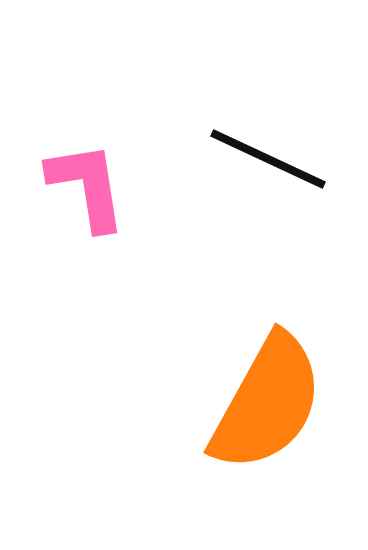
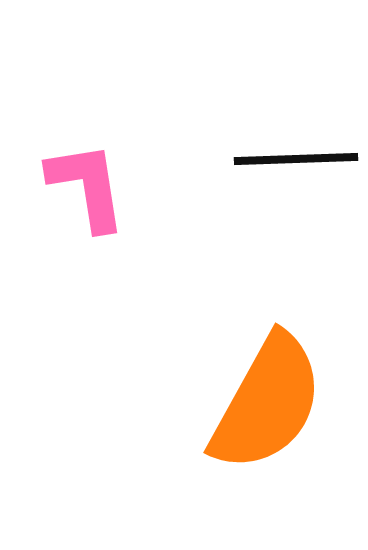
black line: moved 28 px right; rotated 27 degrees counterclockwise
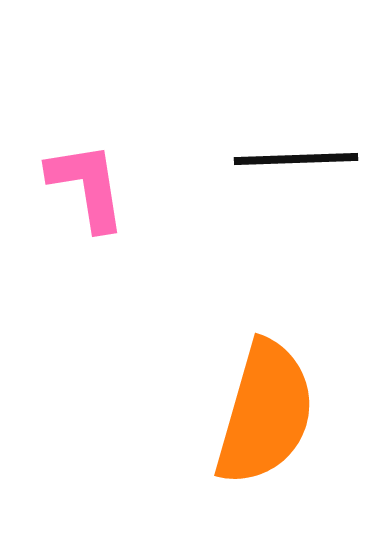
orange semicircle: moved 2 px left, 10 px down; rotated 13 degrees counterclockwise
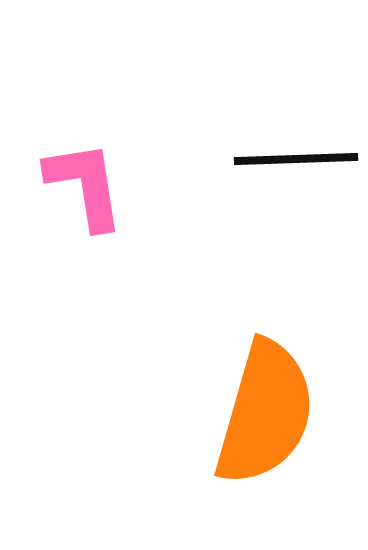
pink L-shape: moved 2 px left, 1 px up
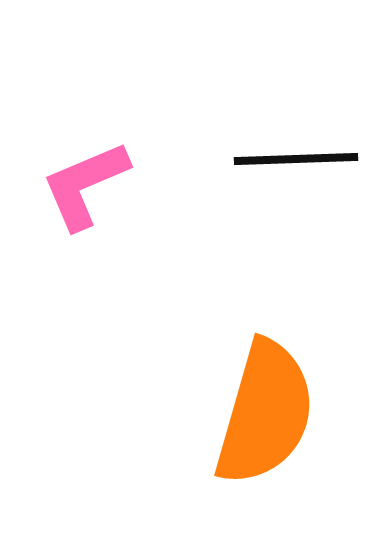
pink L-shape: rotated 104 degrees counterclockwise
